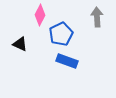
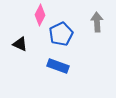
gray arrow: moved 5 px down
blue rectangle: moved 9 px left, 5 px down
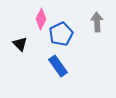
pink diamond: moved 1 px right, 4 px down
black triangle: rotated 21 degrees clockwise
blue rectangle: rotated 35 degrees clockwise
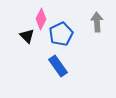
black triangle: moved 7 px right, 8 px up
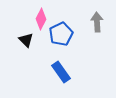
black triangle: moved 1 px left, 4 px down
blue rectangle: moved 3 px right, 6 px down
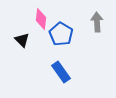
pink diamond: rotated 20 degrees counterclockwise
blue pentagon: rotated 15 degrees counterclockwise
black triangle: moved 4 px left
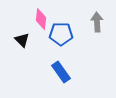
blue pentagon: rotated 30 degrees counterclockwise
